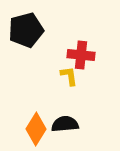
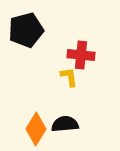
yellow L-shape: moved 1 px down
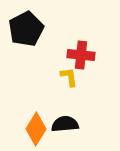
black pentagon: moved 1 px up; rotated 12 degrees counterclockwise
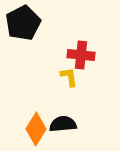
black pentagon: moved 3 px left, 6 px up
black semicircle: moved 2 px left
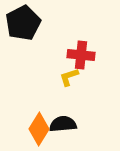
yellow L-shape: rotated 100 degrees counterclockwise
orange diamond: moved 3 px right
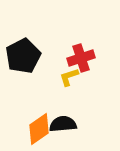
black pentagon: moved 33 px down
red cross: moved 3 px down; rotated 24 degrees counterclockwise
orange diamond: rotated 24 degrees clockwise
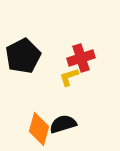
black semicircle: rotated 12 degrees counterclockwise
orange diamond: rotated 40 degrees counterclockwise
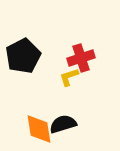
orange diamond: rotated 24 degrees counterclockwise
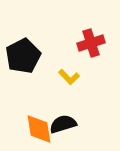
red cross: moved 10 px right, 15 px up
yellow L-shape: rotated 115 degrees counterclockwise
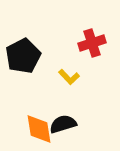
red cross: moved 1 px right
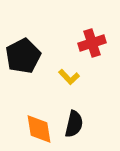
black semicircle: moved 11 px right; rotated 120 degrees clockwise
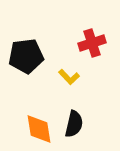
black pentagon: moved 3 px right; rotated 20 degrees clockwise
